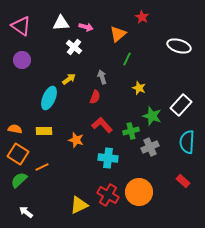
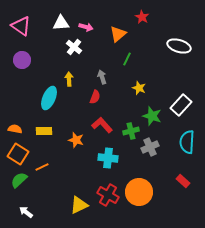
yellow arrow: rotated 56 degrees counterclockwise
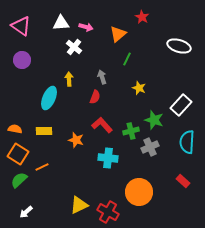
green star: moved 2 px right, 4 px down
red cross: moved 17 px down
white arrow: rotated 80 degrees counterclockwise
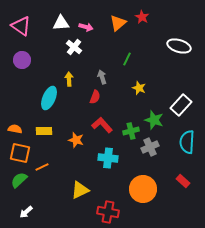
orange triangle: moved 11 px up
orange square: moved 2 px right, 1 px up; rotated 20 degrees counterclockwise
orange circle: moved 4 px right, 3 px up
yellow triangle: moved 1 px right, 15 px up
red cross: rotated 20 degrees counterclockwise
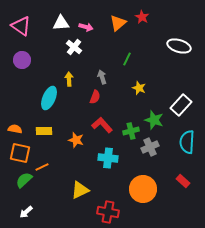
green semicircle: moved 5 px right
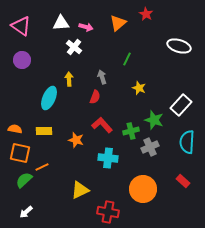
red star: moved 4 px right, 3 px up
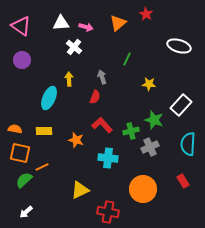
yellow star: moved 10 px right, 4 px up; rotated 16 degrees counterclockwise
cyan semicircle: moved 1 px right, 2 px down
red rectangle: rotated 16 degrees clockwise
